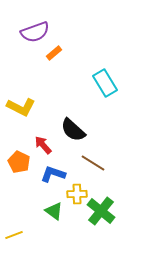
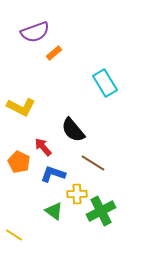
black semicircle: rotated 8 degrees clockwise
red arrow: moved 2 px down
green cross: rotated 24 degrees clockwise
yellow line: rotated 54 degrees clockwise
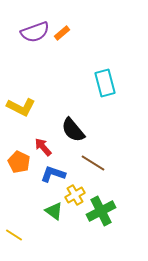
orange rectangle: moved 8 px right, 20 px up
cyan rectangle: rotated 16 degrees clockwise
yellow cross: moved 2 px left, 1 px down; rotated 30 degrees counterclockwise
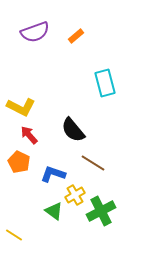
orange rectangle: moved 14 px right, 3 px down
red arrow: moved 14 px left, 12 px up
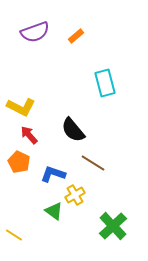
green cross: moved 12 px right, 15 px down; rotated 16 degrees counterclockwise
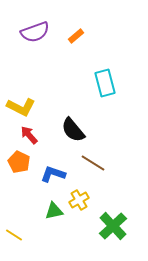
yellow cross: moved 4 px right, 5 px down
green triangle: rotated 48 degrees counterclockwise
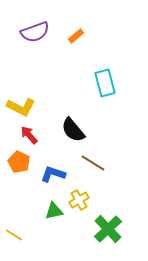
green cross: moved 5 px left, 3 px down
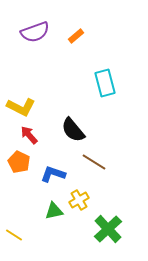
brown line: moved 1 px right, 1 px up
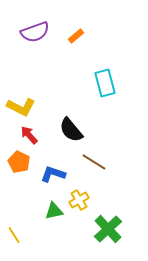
black semicircle: moved 2 px left
yellow line: rotated 24 degrees clockwise
